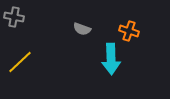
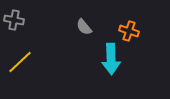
gray cross: moved 3 px down
gray semicircle: moved 2 px right, 2 px up; rotated 30 degrees clockwise
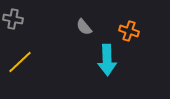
gray cross: moved 1 px left, 1 px up
cyan arrow: moved 4 px left, 1 px down
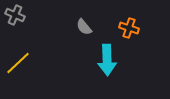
gray cross: moved 2 px right, 4 px up; rotated 12 degrees clockwise
orange cross: moved 3 px up
yellow line: moved 2 px left, 1 px down
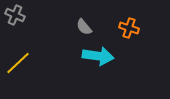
cyan arrow: moved 9 px left, 4 px up; rotated 80 degrees counterclockwise
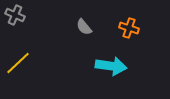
cyan arrow: moved 13 px right, 10 px down
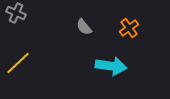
gray cross: moved 1 px right, 2 px up
orange cross: rotated 36 degrees clockwise
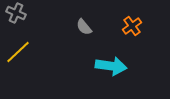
orange cross: moved 3 px right, 2 px up
yellow line: moved 11 px up
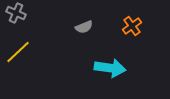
gray semicircle: rotated 72 degrees counterclockwise
cyan arrow: moved 1 px left, 2 px down
